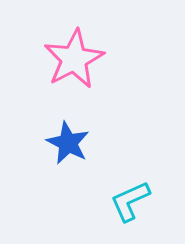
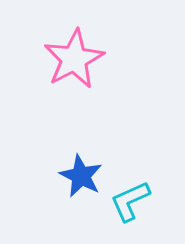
blue star: moved 13 px right, 33 px down
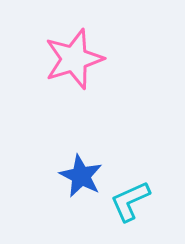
pink star: rotated 10 degrees clockwise
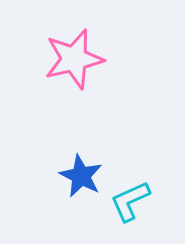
pink star: rotated 4 degrees clockwise
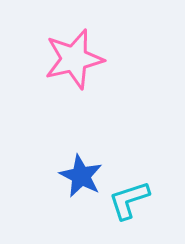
cyan L-shape: moved 1 px left, 1 px up; rotated 6 degrees clockwise
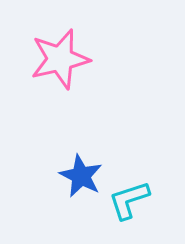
pink star: moved 14 px left
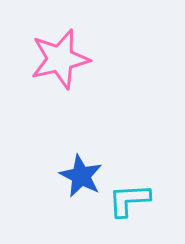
cyan L-shape: rotated 15 degrees clockwise
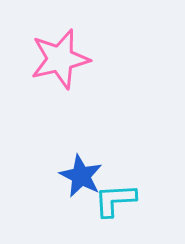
cyan L-shape: moved 14 px left
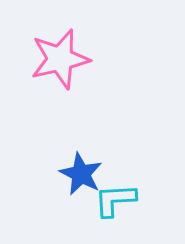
blue star: moved 2 px up
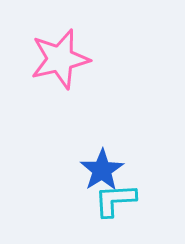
blue star: moved 21 px right, 4 px up; rotated 12 degrees clockwise
